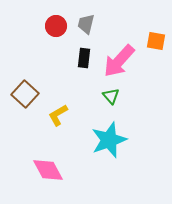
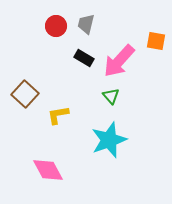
black rectangle: rotated 66 degrees counterclockwise
yellow L-shape: rotated 20 degrees clockwise
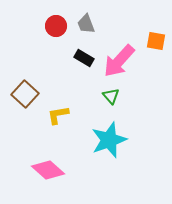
gray trapezoid: rotated 35 degrees counterclockwise
pink diamond: rotated 20 degrees counterclockwise
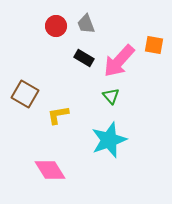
orange square: moved 2 px left, 4 px down
brown square: rotated 12 degrees counterclockwise
pink diamond: moved 2 px right; rotated 16 degrees clockwise
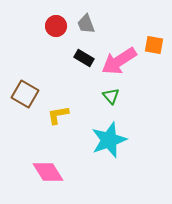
pink arrow: rotated 15 degrees clockwise
pink diamond: moved 2 px left, 2 px down
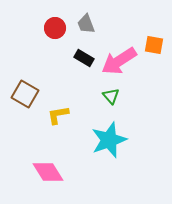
red circle: moved 1 px left, 2 px down
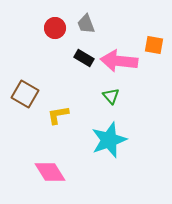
pink arrow: rotated 39 degrees clockwise
pink diamond: moved 2 px right
